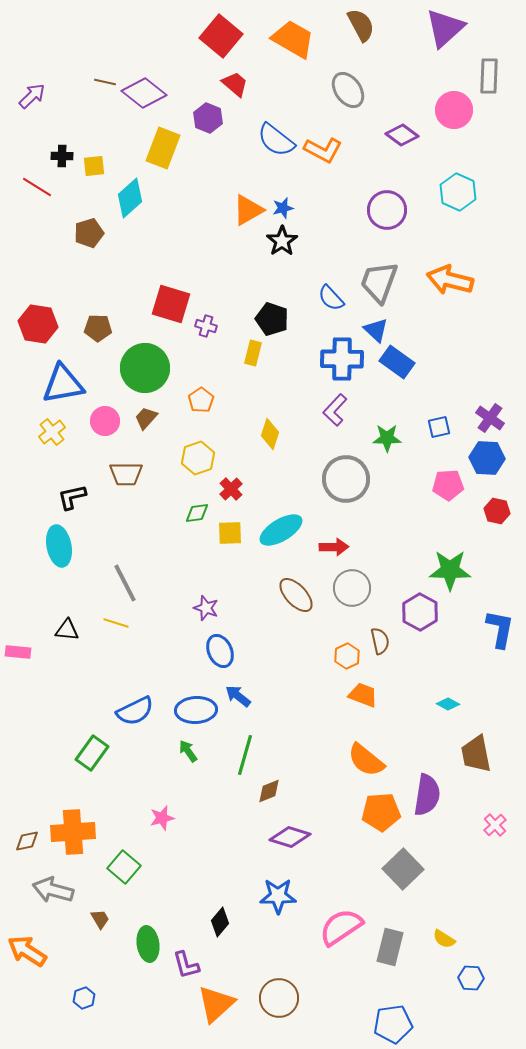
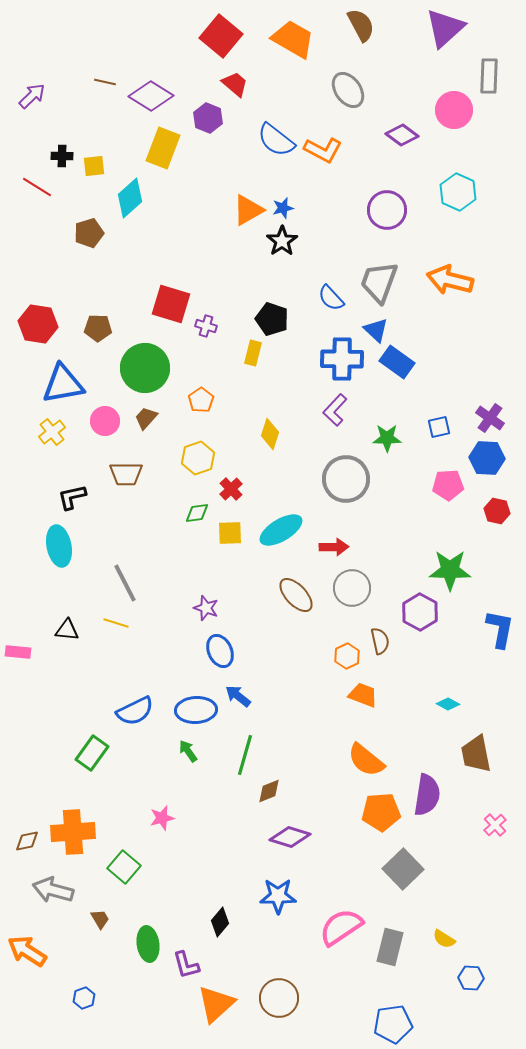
purple diamond at (144, 93): moved 7 px right, 3 px down; rotated 6 degrees counterclockwise
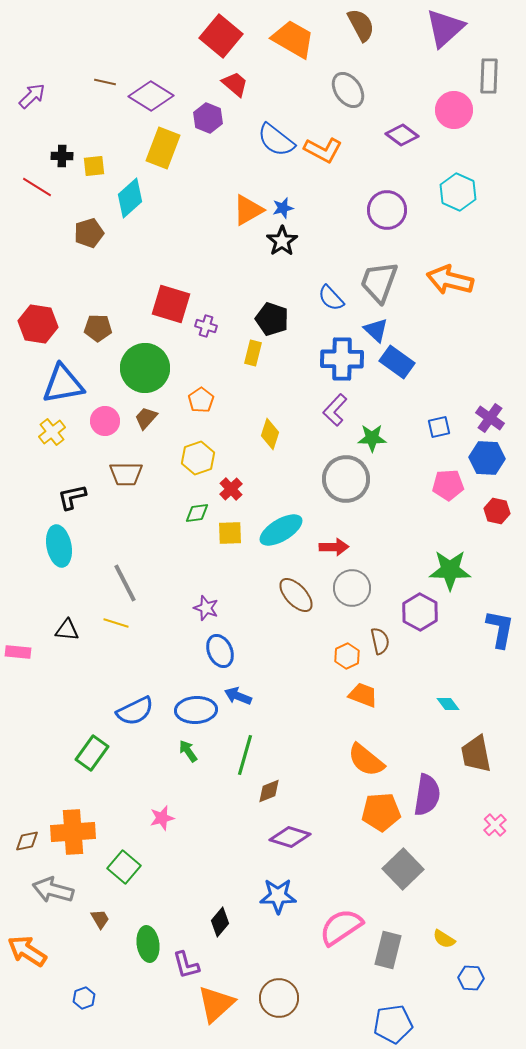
green star at (387, 438): moved 15 px left
blue arrow at (238, 696): rotated 16 degrees counterclockwise
cyan diamond at (448, 704): rotated 25 degrees clockwise
gray rectangle at (390, 947): moved 2 px left, 3 px down
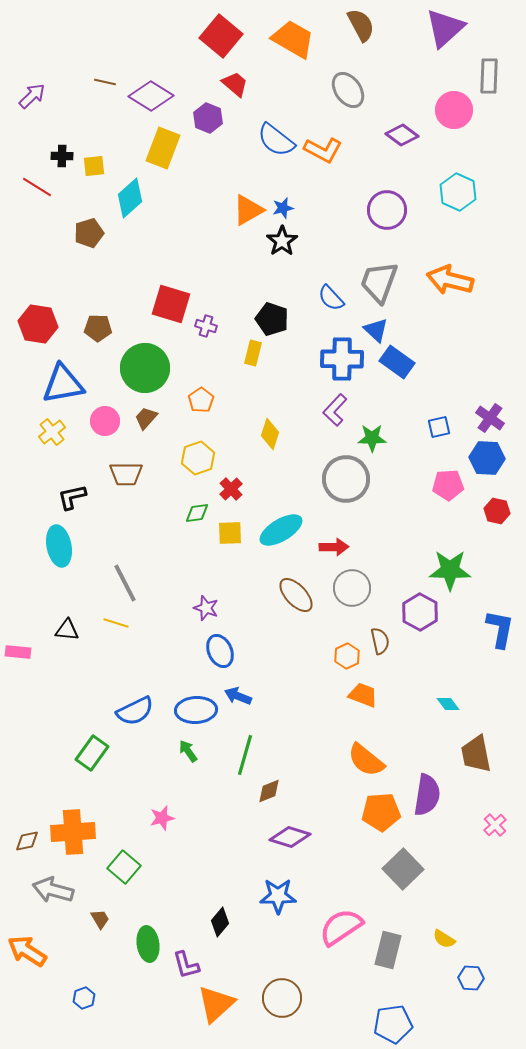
brown circle at (279, 998): moved 3 px right
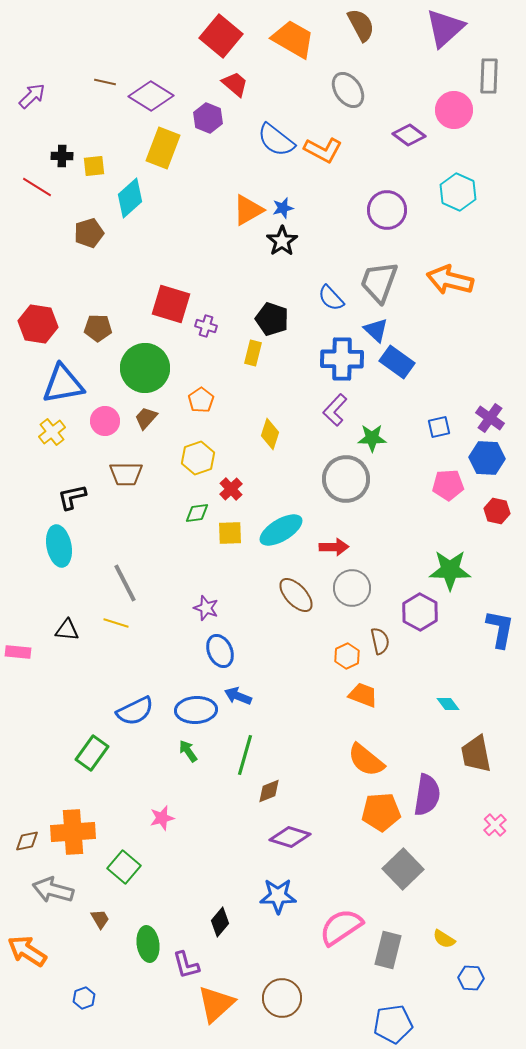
purple diamond at (402, 135): moved 7 px right
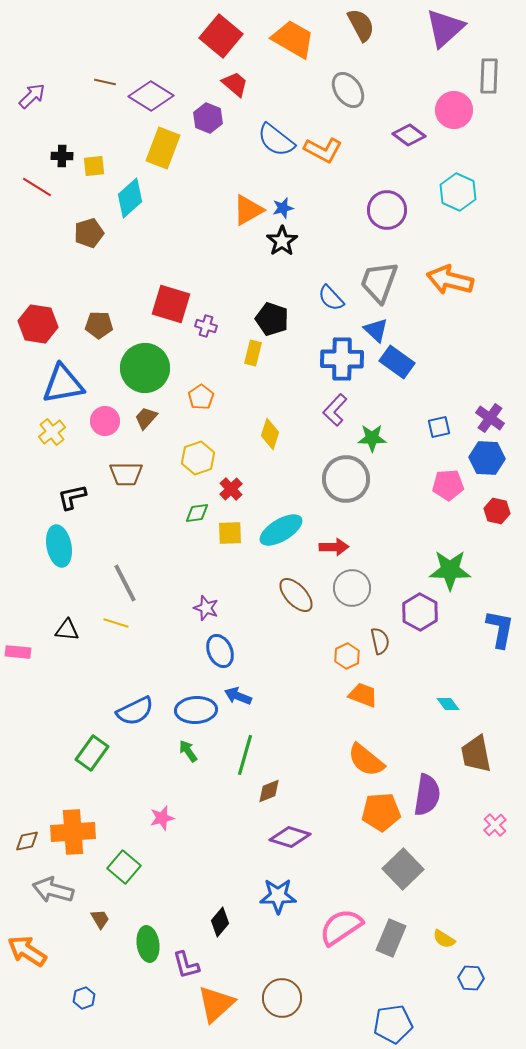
brown pentagon at (98, 328): moved 1 px right, 3 px up
orange pentagon at (201, 400): moved 3 px up
gray rectangle at (388, 950): moved 3 px right, 12 px up; rotated 9 degrees clockwise
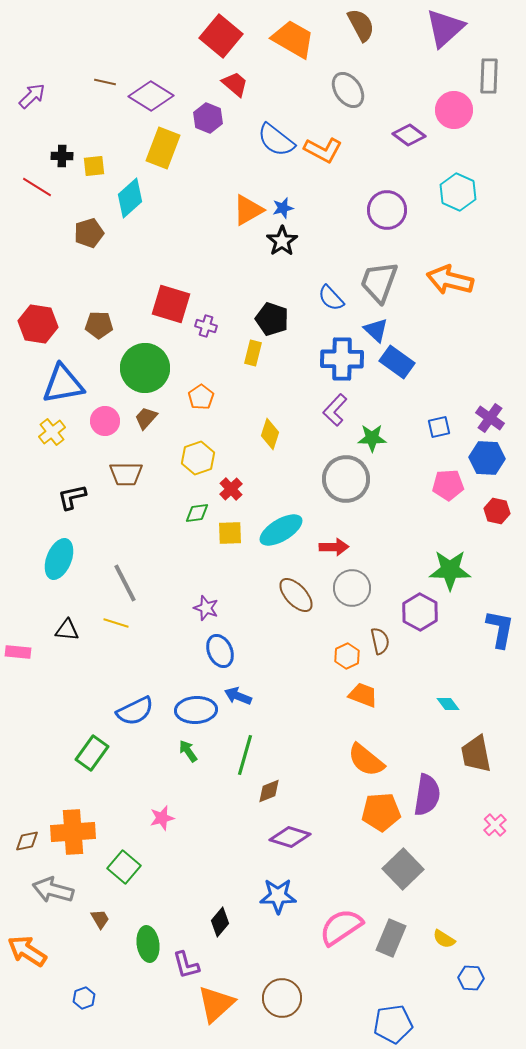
cyan ellipse at (59, 546): moved 13 px down; rotated 33 degrees clockwise
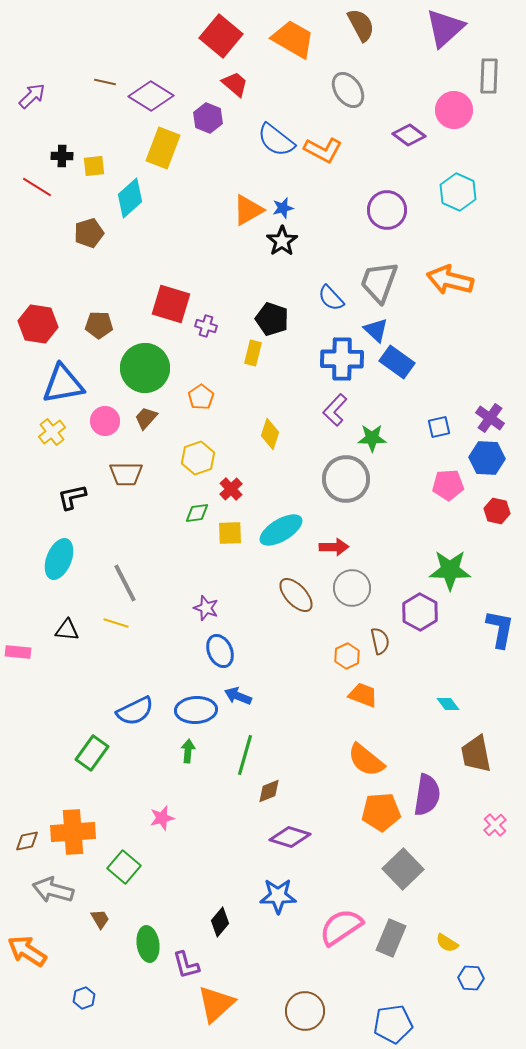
green arrow at (188, 751): rotated 40 degrees clockwise
yellow semicircle at (444, 939): moved 3 px right, 4 px down
brown circle at (282, 998): moved 23 px right, 13 px down
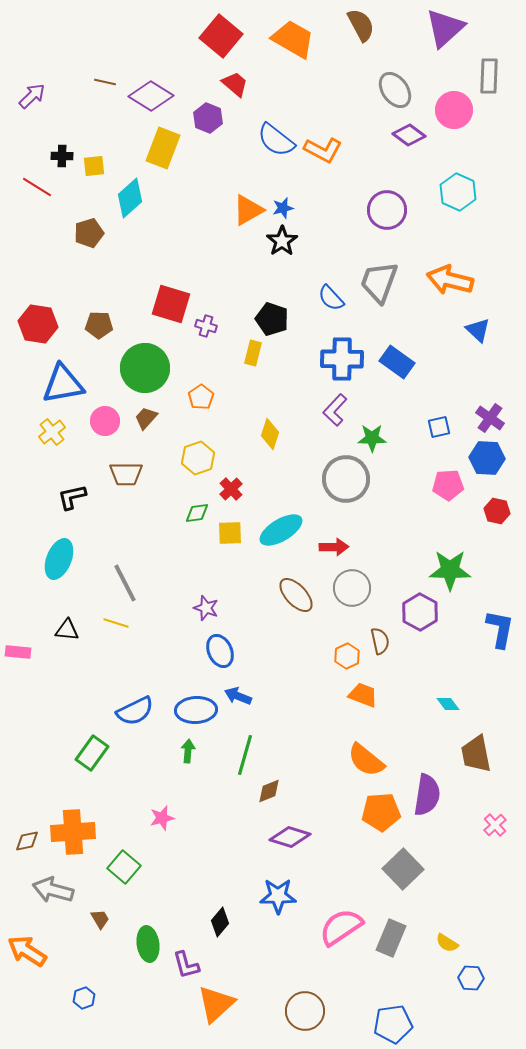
gray ellipse at (348, 90): moved 47 px right
blue triangle at (376, 330): moved 102 px right
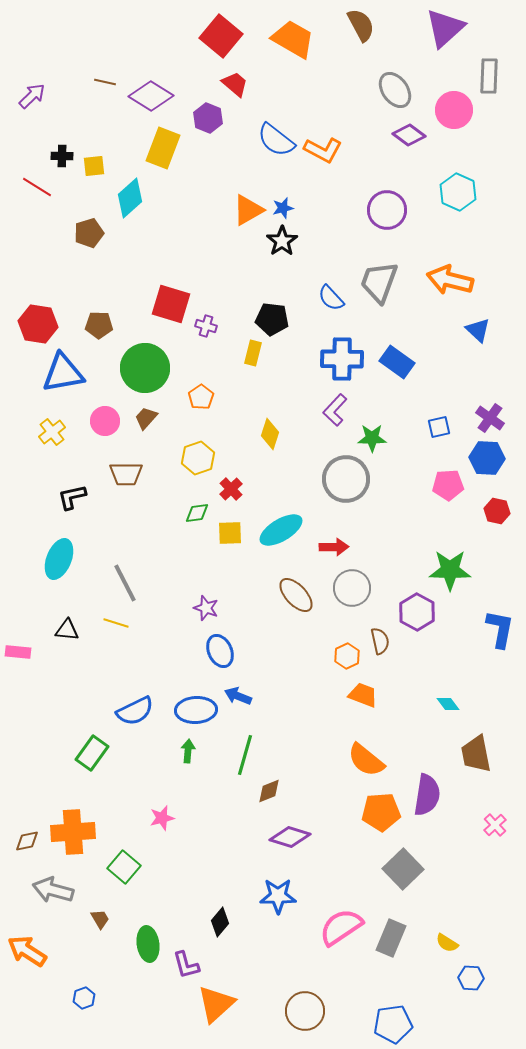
black pentagon at (272, 319): rotated 12 degrees counterclockwise
blue triangle at (63, 384): moved 11 px up
purple hexagon at (420, 612): moved 3 px left
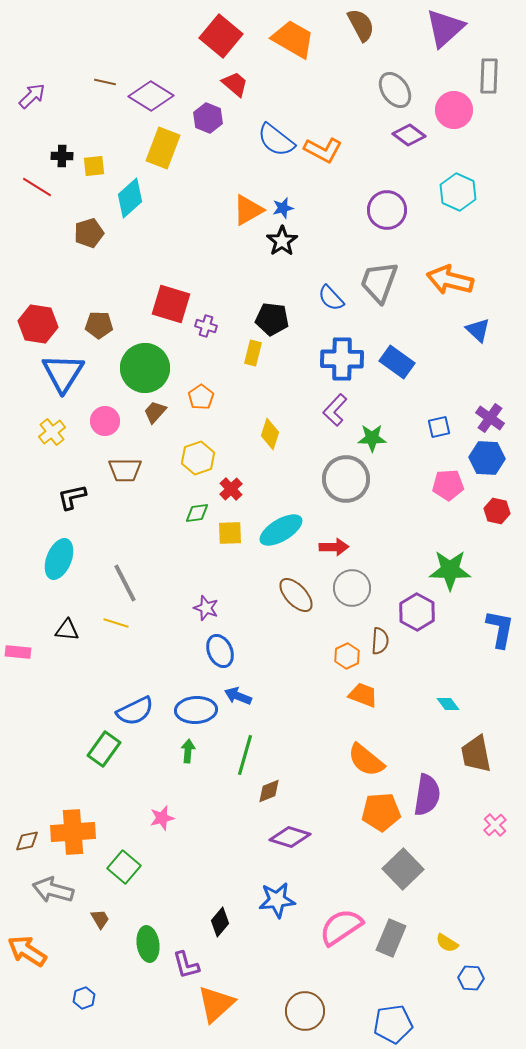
blue triangle at (63, 373): rotated 48 degrees counterclockwise
brown trapezoid at (146, 418): moved 9 px right, 6 px up
brown trapezoid at (126, 474): moved 1 px left, 4 px up
brown semicircle at (380, 641): rotated 16 degrees clockwise
green rectangle at (92, 753): moved 12 px right, 4 px up
blue star at (278, 896): moved 1 px left, 4 px down; rotated 6 degrees counterclockwise
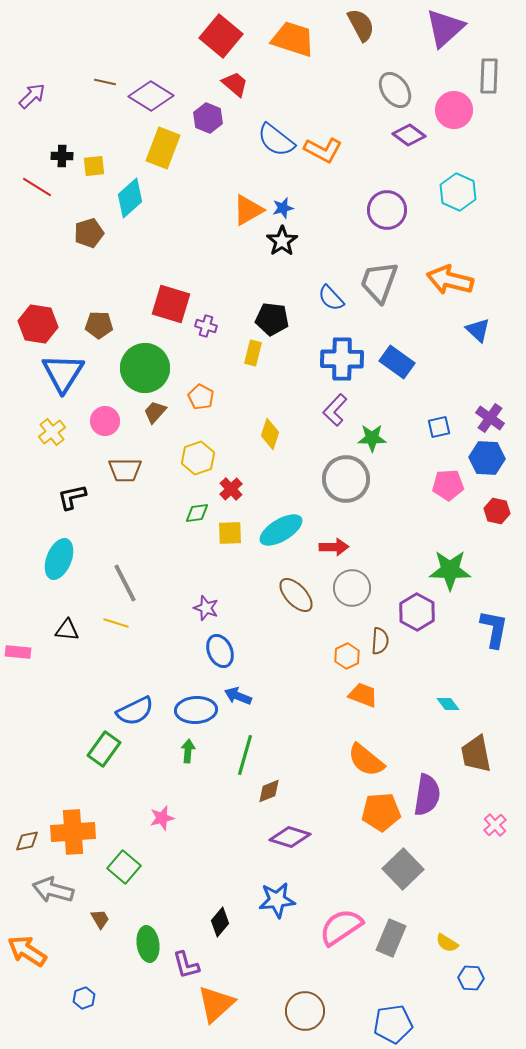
orange trapezoid at (293, 39): rotated 12 degrees counterclockwise
orange pentagon at (201, 397): rotated 10 degrees counterclockwise
blue L-shape at (500, 629): moved 6 px left
